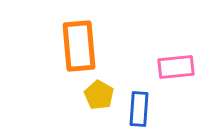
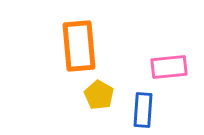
pink rectangle: moved 7 px left
blue rectangle: moved 4 px right, 1 px down
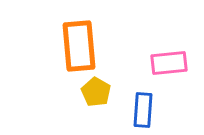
pink rectangle: moved 4 px up
yellow pentagon: moved 3 px left, 3 px up
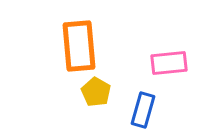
blue rectangle: rotated 12 degrees clockwise
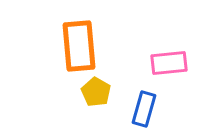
blue rectangle: moved 1 px right, 1 px up
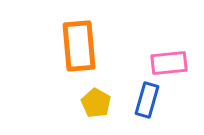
yellow pentagon: moved 11 px down
blue rectangle: moved 3 px right, 9 px up
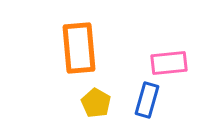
orange rectangle: moved 2 px down
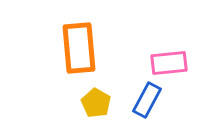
blue rectangle: rotated 12 degrees clockwise
